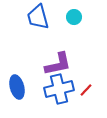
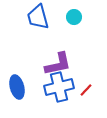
blue cross: moved 2 px up
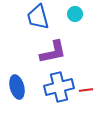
cyan circle: moved 1 px right, 3 px up
purple L-shape: moved 5 px left, 12 px up
red line: rotated 40 degrees clockwise
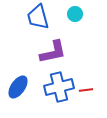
blue ellipse: moved 1 px right; rotated 50 degrees clockwise
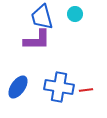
blue trapezoid: moved 4 px right
purple L-shape: moved 16 px left, 12 px up; rotated 12 degrees clockwise
blue cross: rotated 24 degrees clockwise
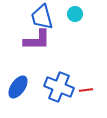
blue cross: rotated 12 degrees clockwise
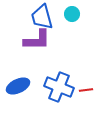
cyan circle: moved 3 px left
blue ellipse: moved 1 px up; rotated 30 degrees clockwise
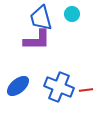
blue trapezoid: moved 1 px left, 1 px down
blue ellipse: rotated 15 degrees counterclockwise
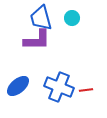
cyan circle: moved 4 px down
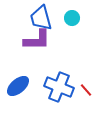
red line: rotated 56 degrees clockwise
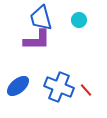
cyan circle: moved 7 px right, 2 px down
